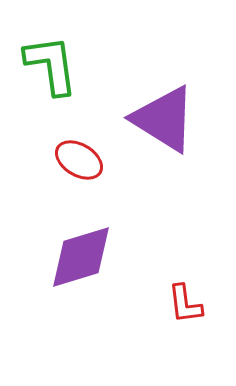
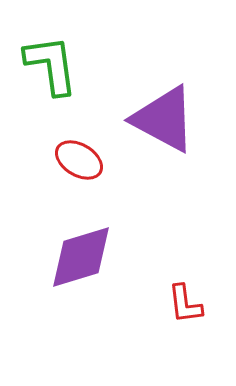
purple triangle: rotated 4 degrees counterclockwise
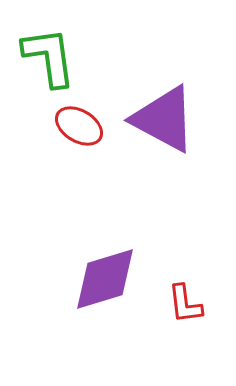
green L-shape: moved 2 px left, 8 px up
red ellipse: moved 34 px up
purple diamond: moved 24 px right, 22 px down
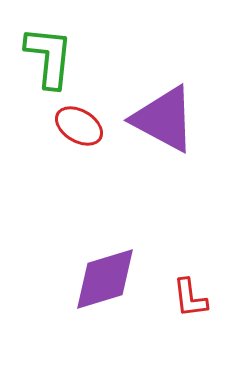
green L-shape: rotated 14 degrees clockwise
red L-shape: moved 5 px right, 6 px up
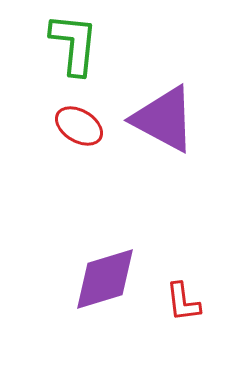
green L-shape: moved 25 px right, 13 px up
red L-shape: moved 7 px left, 4 px down
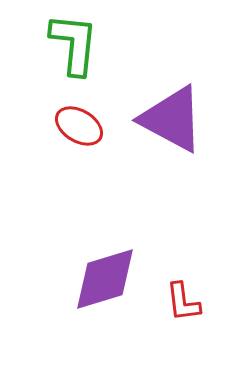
purple triangle: moved 8 px right
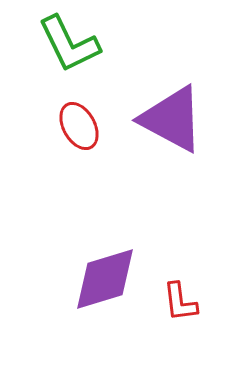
green L-shape: moved 5 px left; rotated 148 degrees clockwise
red ellipse: rotated 30 degrees clockwise
red L-shape: moved 3 px left
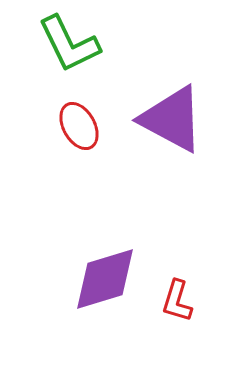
red L-shape: moved 3 px left, 1 px up; rotated 24 degrees clockwise
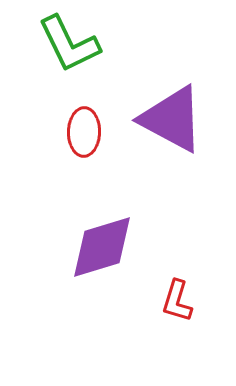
red ellipse: moved 5 px right, 6 px down; rotated 30 degrees clockwise
purple diamond: moved 3 px left, 32 px up
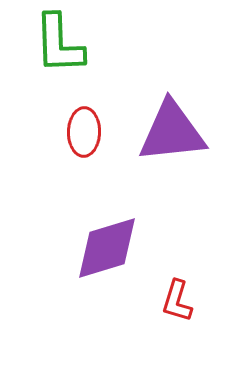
green L-shape: moved 10 px left; rotated 24 degrees clockwise
purple triangle: moved 13 px down; rotated 34 degrees counterclockwise
purple diamond: moved 5 px right, 1 px down
